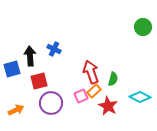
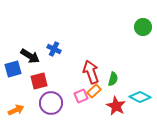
black arrow: rotated 126 degrees clockwise
blue square: moved 1 px right
red star: moved 8 px right
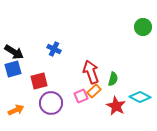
black arrow: moved 16 px left, 4 px up
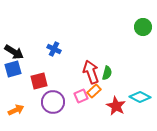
green semicircle: moved 6 px left, 6 px up
purple circle: moved 2 px right, 1 px up
